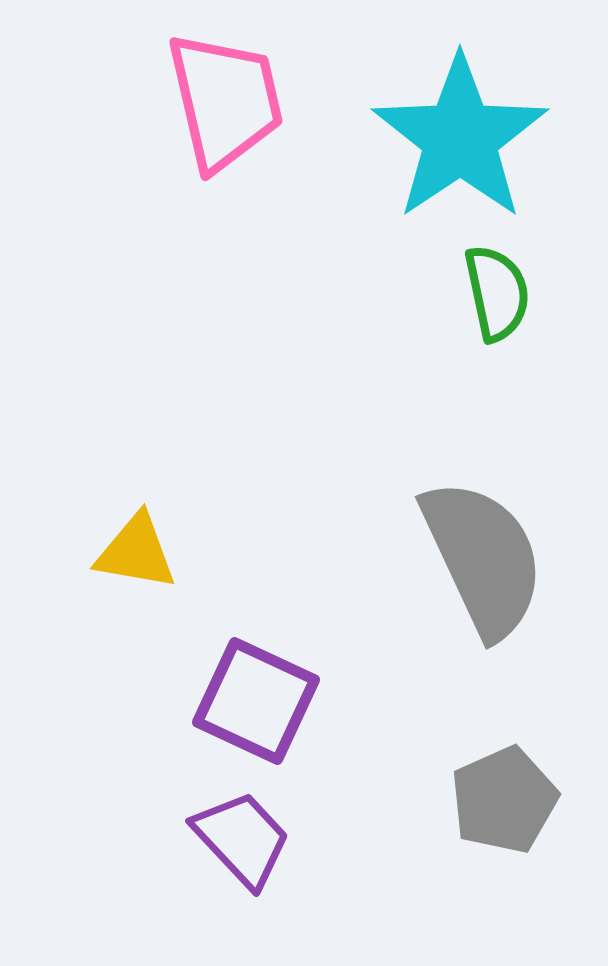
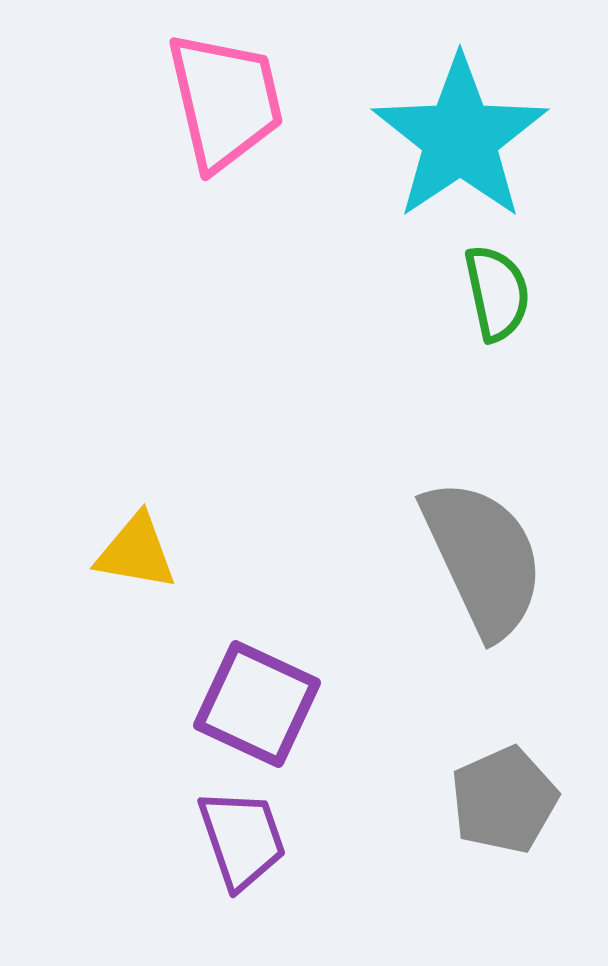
purple square: moved 1 px right, 3 px down
purple trapezoid: rotated 24 degrees clockwise
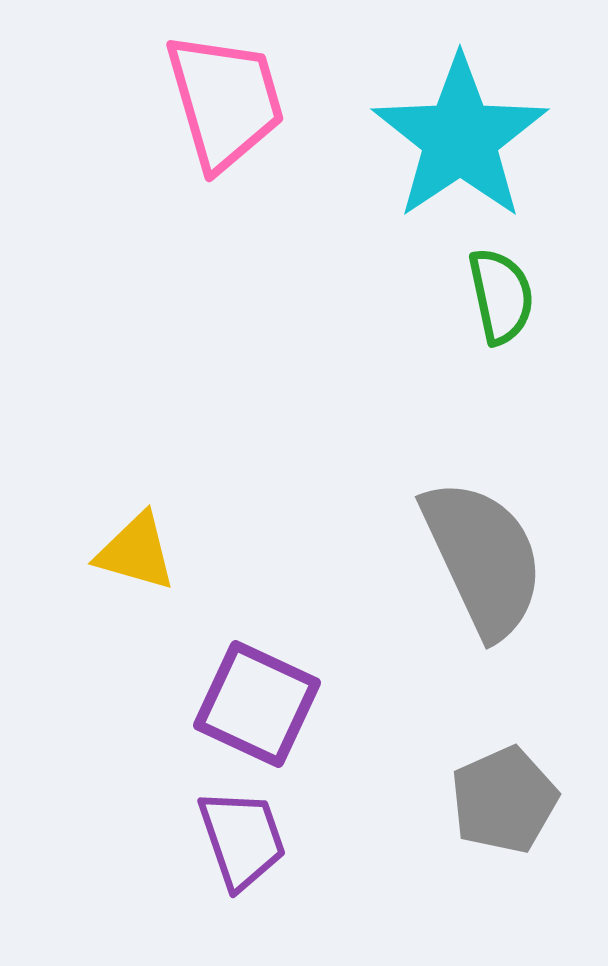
pink trapezoid: rotated 3 degrees counterclockwise
green semicircle: moved 4 px right, 3 px down
yellow triangle: rotated 6 degrees clockwise
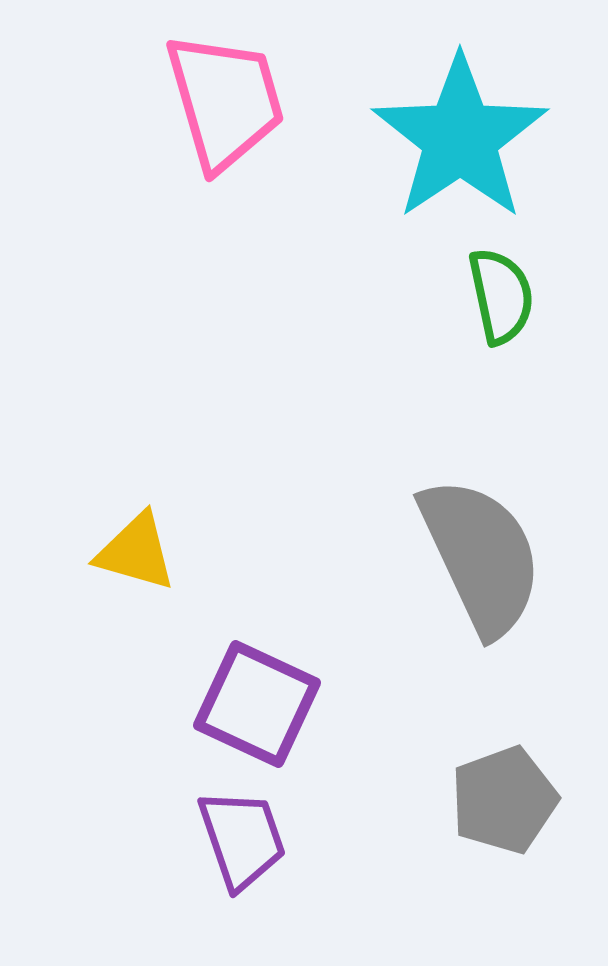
gray semicircle: moved 2 px left, 2 px up
gray pentagon: rotated 4 degrees clockwise
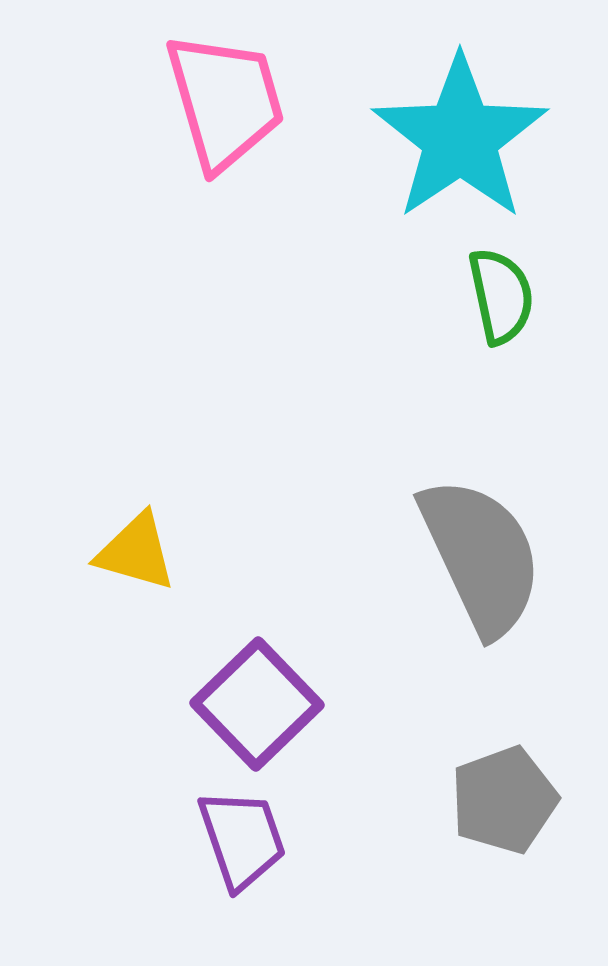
purple square: rotated 21 degrees clockwise
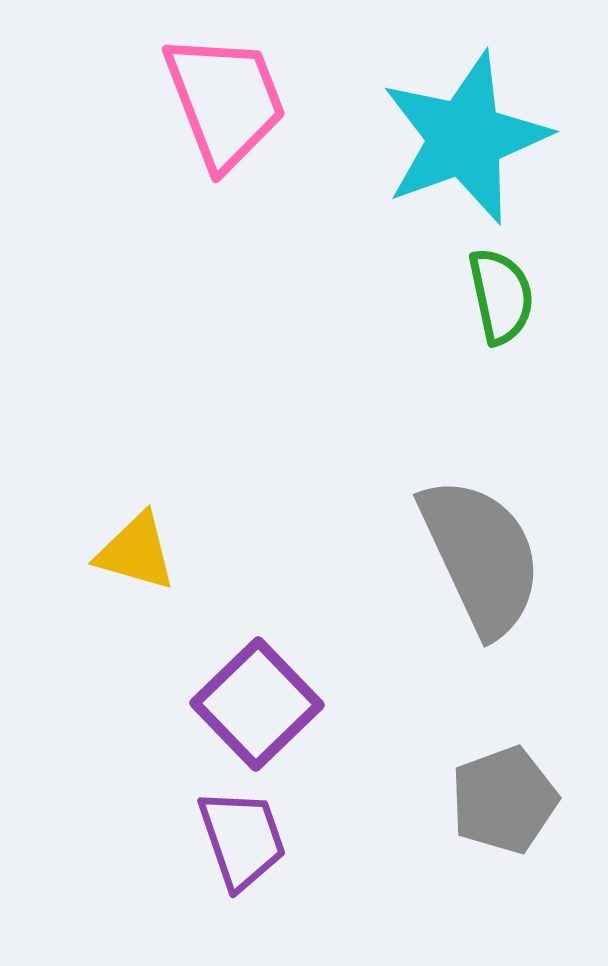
pink trapezoid: rotated 5 degrees counterclockwise
cyan star: moved 5 px right; rotated 14 degrees clockwise
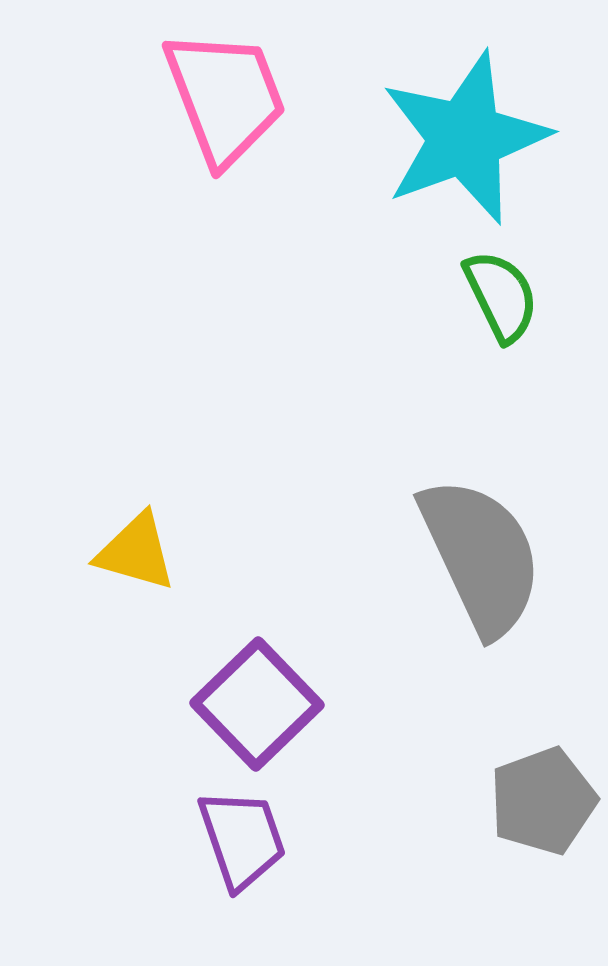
pink trapezoid: moved 4 px up
green semicircle: rotated 14 degrees counterclockwise
gray pentagon: moved 39 px right, 1 px down
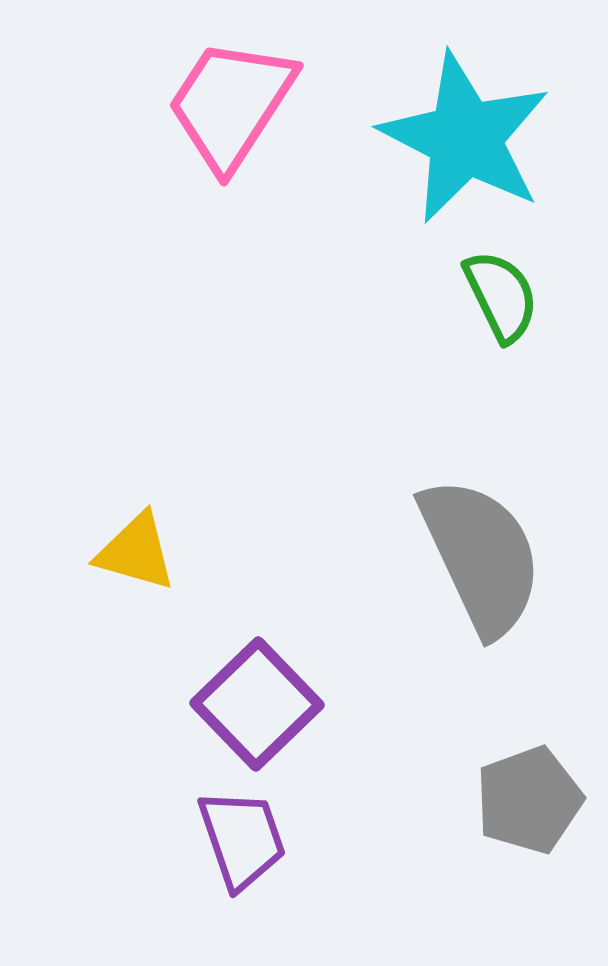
pink trapezoid: moved 6 px right, 7 px down; rotated 126 degrees counterclockwise
cyan star: rotated 25 degrees counterclockwise
gray pentagon: moved 14 px left, 1 px up
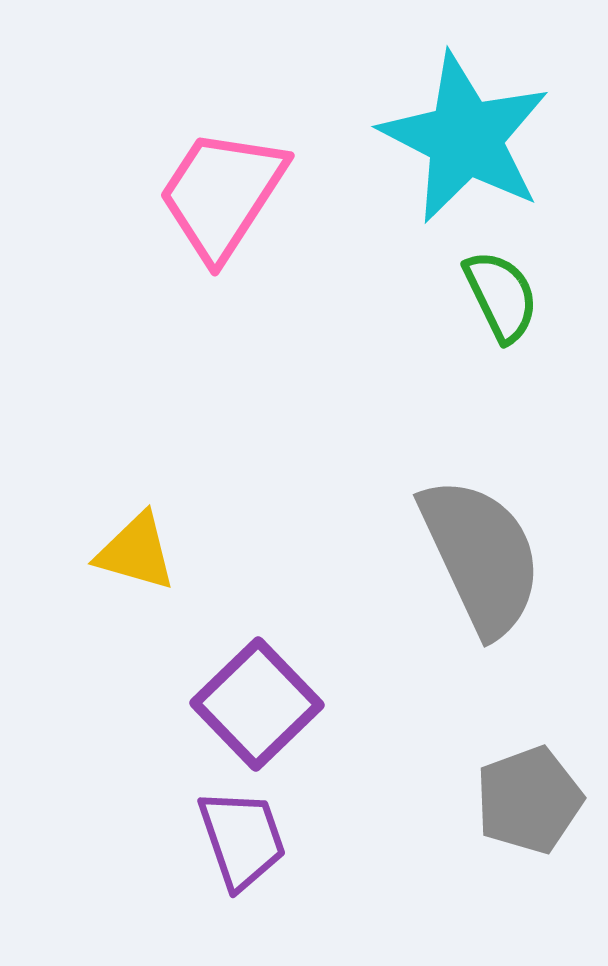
pink trapezoid: moved 9 px left, 90 px down
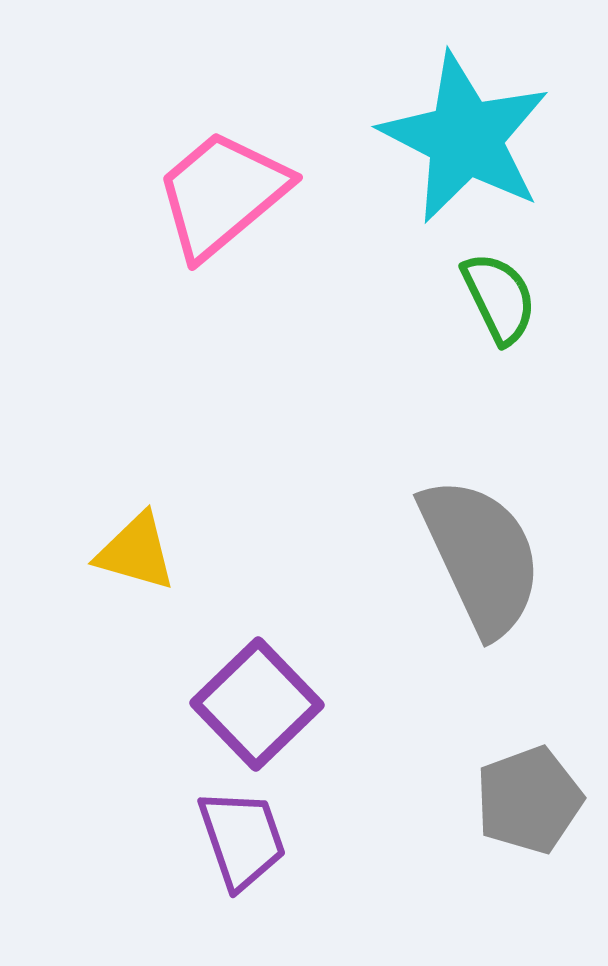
pink trapezoid: rotated 17 degrees clockwise
green semicircle: moved 2 px left, 2 px down
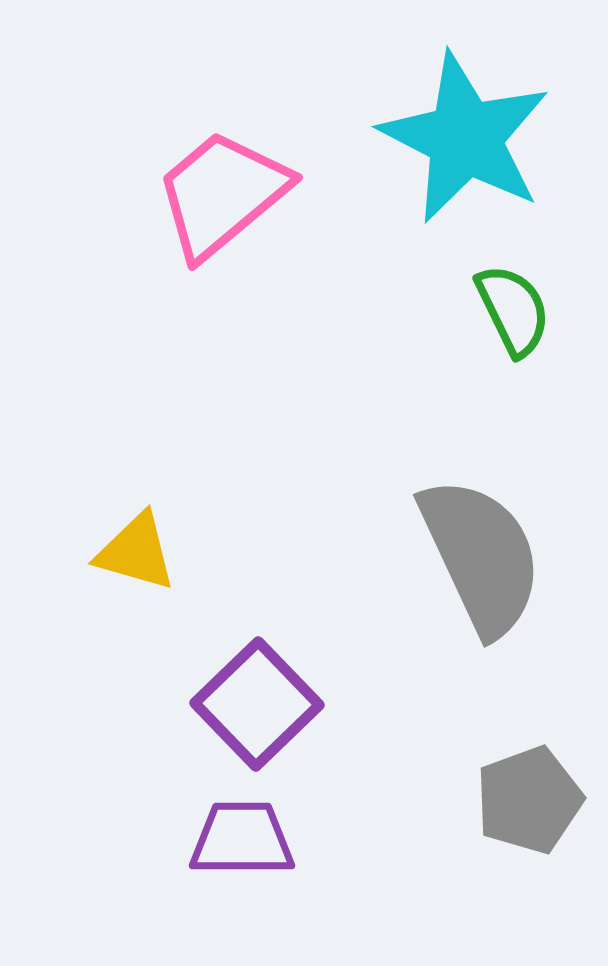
green semicircle: moved 14 px right, 12 px down
purple trapezoid: rotated 71 degrees counterclockwise
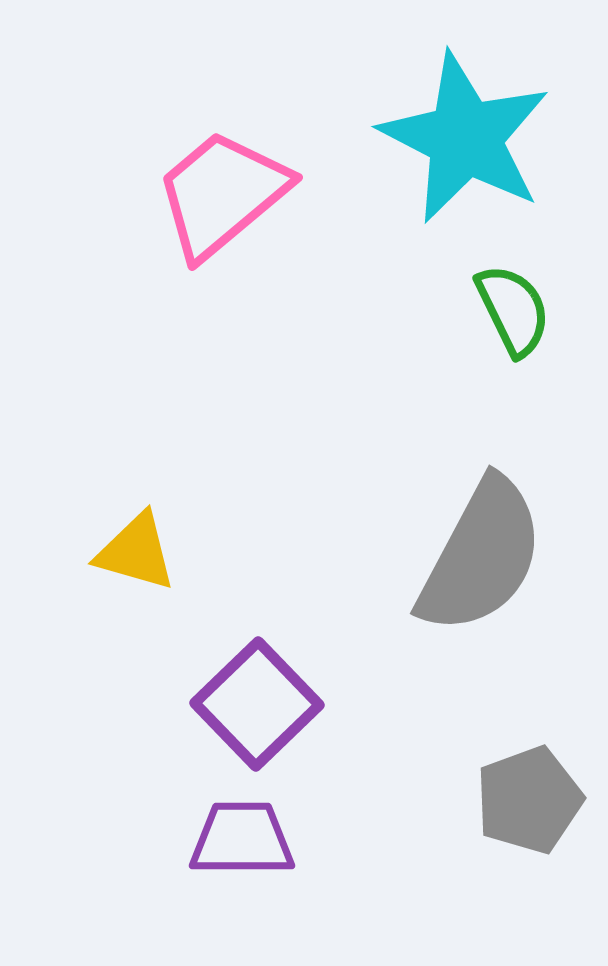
gray semicircle: rotated 53 degrees clockwise
